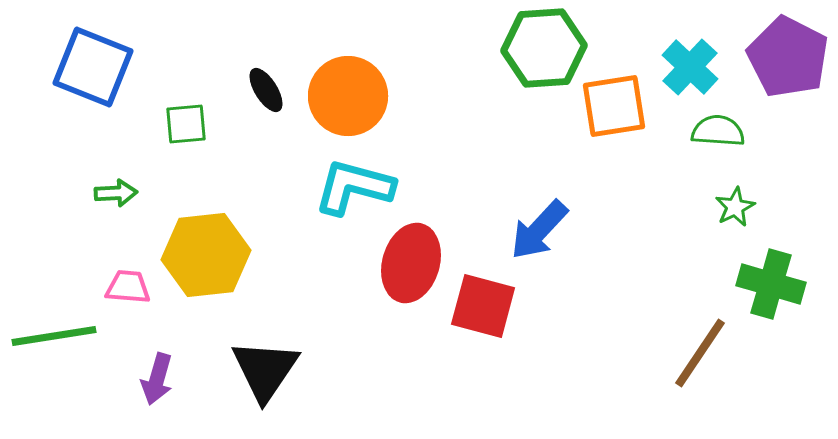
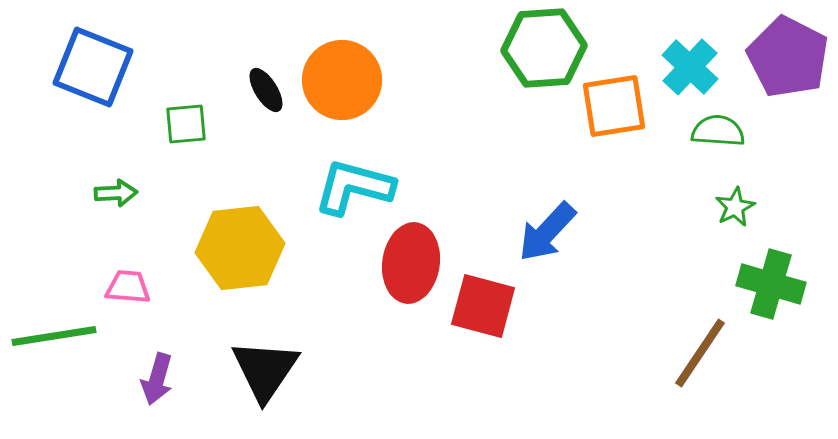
orange circle: moved 6 px left, 16 px up
blue arrow: moved 8 px right, 2 px down
yellow hexagon: moved 34 px right, 7 px up
red ellipse: rotated 8 degrees counterclockwise
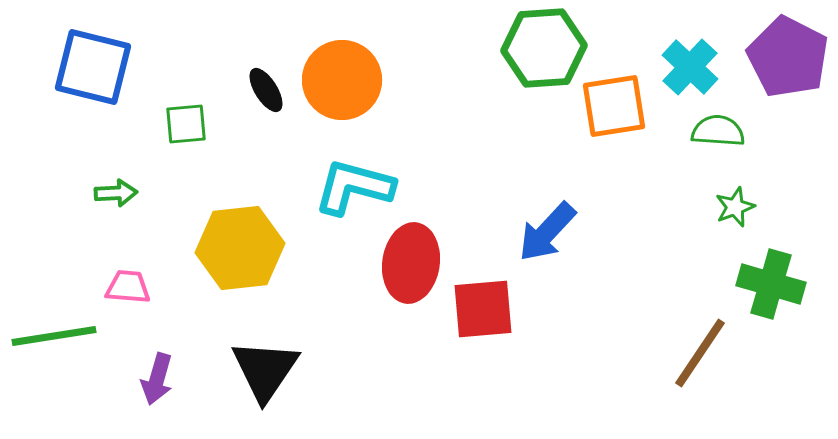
blue square: rotated 8 degrees counterclockwise
green star: rotated 6 degrees clockwise
red square: moved 3 px down; rotated 20 degrees counterclockwise
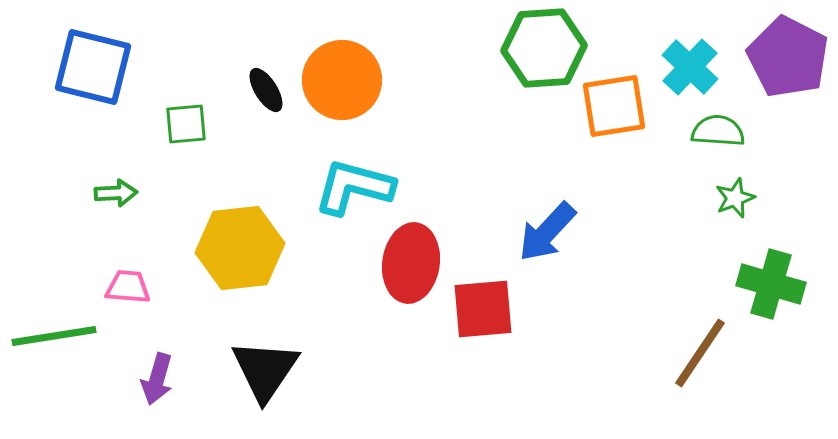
green star: moved 9 px up
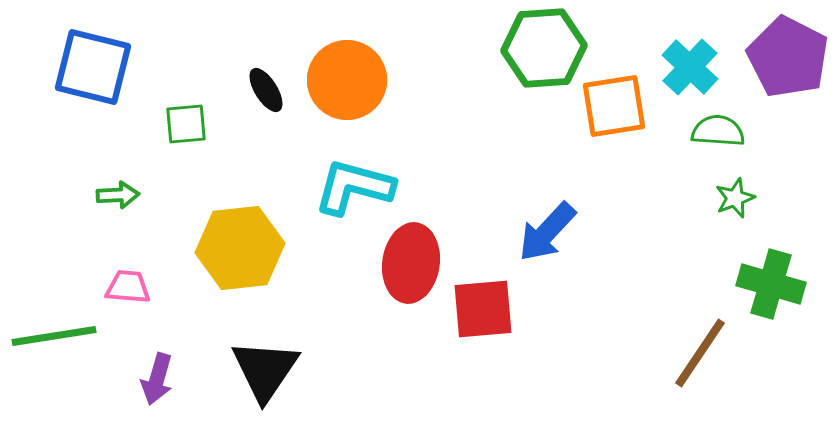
orange circle: moved 5 px right
green arrow: moved 2 px right, 2 px down
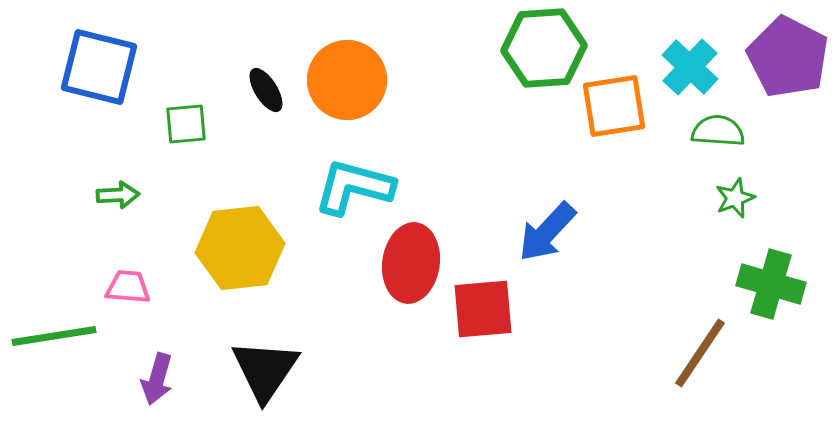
blue square: moved 6 px right
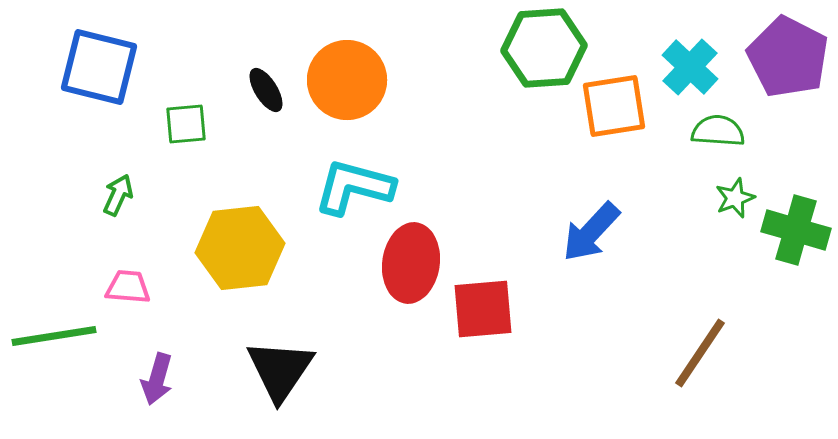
green arrow: rotated 63 degrees counterclockwise
blue arrow: moved 44 px right
green cross: moved 25 px right, 54 px up
black triangle: moved 15 px right
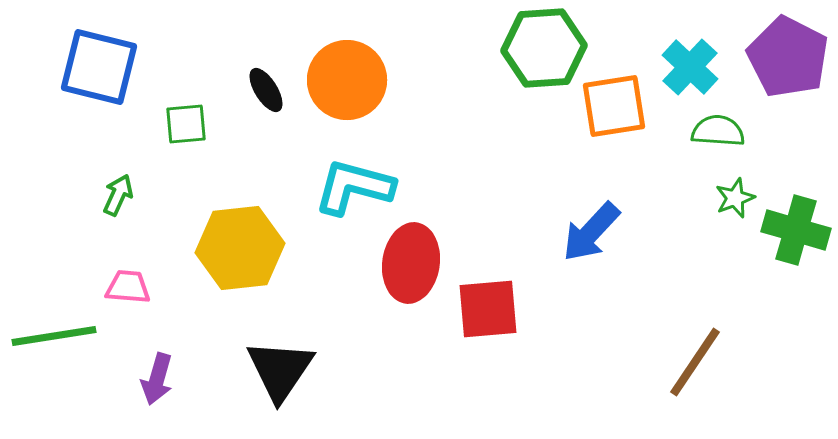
red square: moved 5 px right
brown line: moved 5 px left, 9 px down
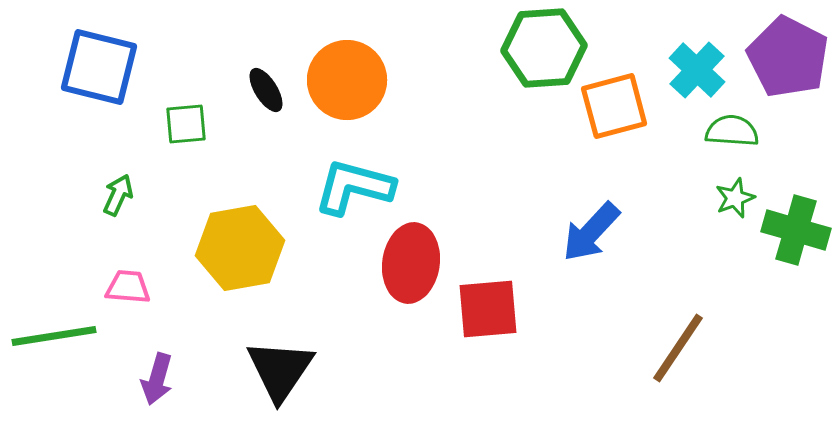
cyan cross: moved 7 px right, 3 px down
orange square: rotated 6 degrees counterclockwise
green semicircle: moved 14 px right
yellow hexagon: rotated 4 degrees counterclockwise
brown line: moved 17 px left, 14 px up
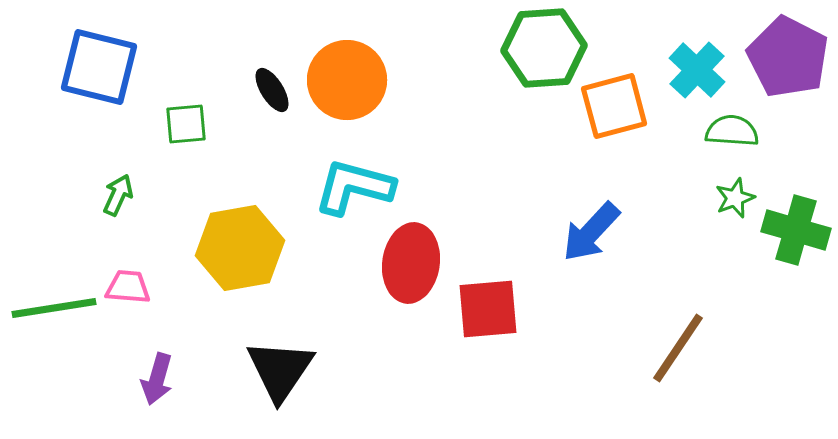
black ellipse: moved 6 px right
green line: moved 28 px up
